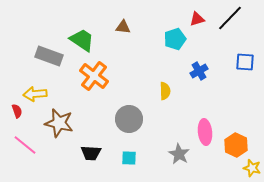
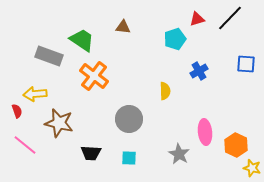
blue square: moved 1 px right, 2 px down
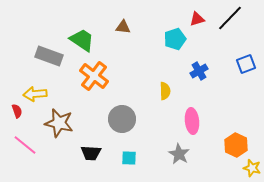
blue square: rotated 24 degrees counterclockwise
gray circle: moved 7 px left
pink ellipse: moved 13 px left, 11 px up
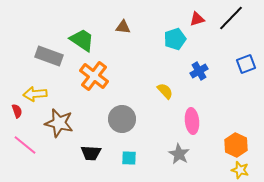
black line: moved 1 px right
yellow semicircle: rotated 42 degrees counterclockwise
yellow star: moved 12 px left, 2 px down
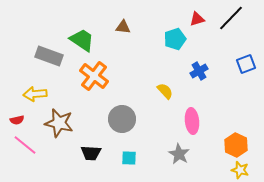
red semicircle: moved 9 px down; rotated 96 degrees clockwise
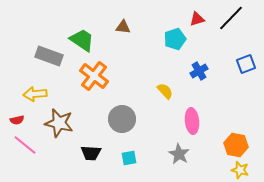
orange hexagon: rotated 15 degrees counterclockwise
cyan square: rotated 14 degrees counterclockwise
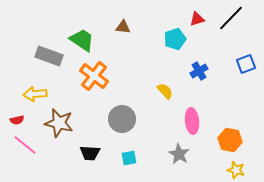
orange hexagon: moved 6 px left, 5 px up
black trapezoid: moved 1 px left
yellow star: moved 4 px left
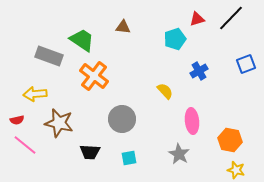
black trapezoid: moved 1 px up
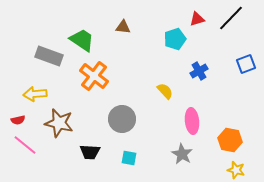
red semicircle: moved 1 px right
gray star: moved 3 px right
cyan square: rotated 21 degrees clockwise
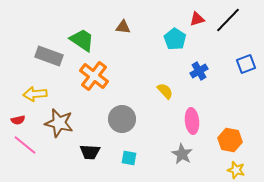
black line: moved 3 px left, 2 px down
cyan pentagon: rotated 20 degrees counterclockwise
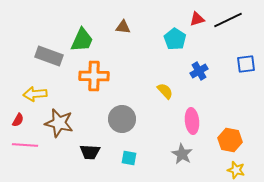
black line: rotated 20 degrees clockwise
green trapezoid: rotated 80 degrees clockwise
blue square: rotated 12 degrees clockwise
orange cross: rotated 36 degrees counterclockwise
red semicircle: rotated 48 degrees counterclockwise
pink line: rotated 35 degrees counterclockwise
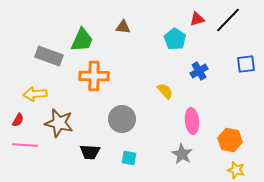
black line: rotated 20 degrees counterclockwise
